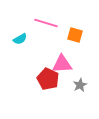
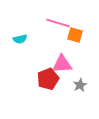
pink line: moved 12 px right
cyan semicircle: rotated 16 degrees clockwise
red pentagon: rotated 25 degrees clockwise
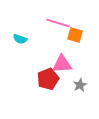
cyan semicircle: rotated 32 degrees clockwise
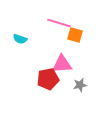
pink line: moved 1 px right
red pentagon: rotated 10 degrees clockwise
gray star: rotated 16 degrees clockwise
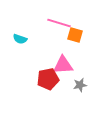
pink triangle: moved 1 px right, 1 px down
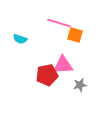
red pentagon: moved 1 px left, 4 px up
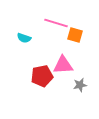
pink line: moved 3 px left
cyan semicircle: moved 4 px right, 1 px up
red pentagon: moved 5 px left, 1 px down
